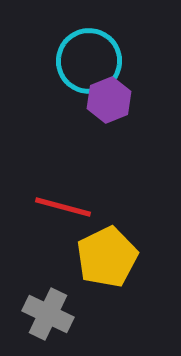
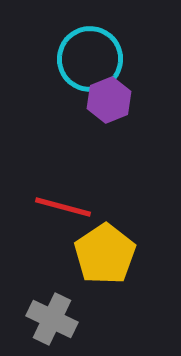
cyan circle: moved 1 px right, 2 px up
yellow pentagon: moved 2 px left, 3 px up; rotated 8 degrees counterclockwise
gray cross: moved 4 px right, 5 px down
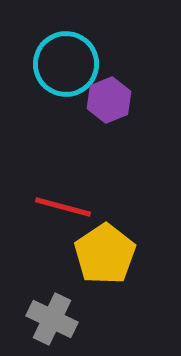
cyan circle: moved 24 px left, 5 px down
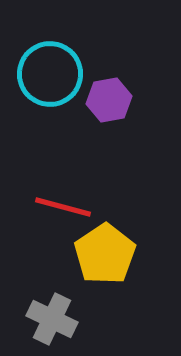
cyan circle: moved 16 px left, 10 px down
purple hexagon: rotated 12 degrees clockwise
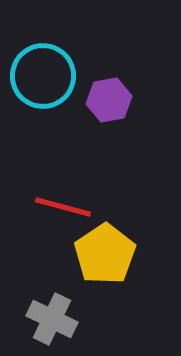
cyan circle: moved 7 px left, 2 px down
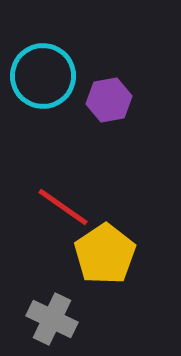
red line: rotated 20 degrees clockwise
